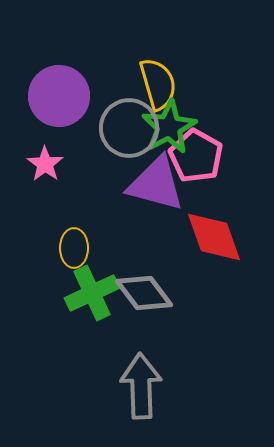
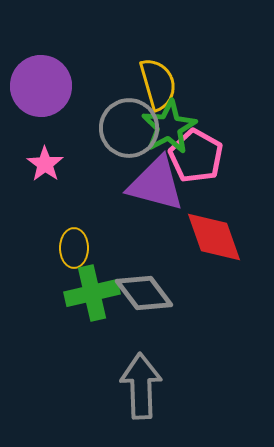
purple circle: moved 18 px left, 10 px up
green cross: rotated 12 degrees clockwise
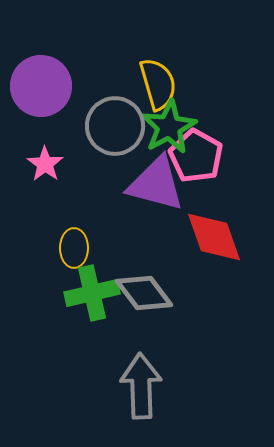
gray circle: moved 14 px left, 2 px up
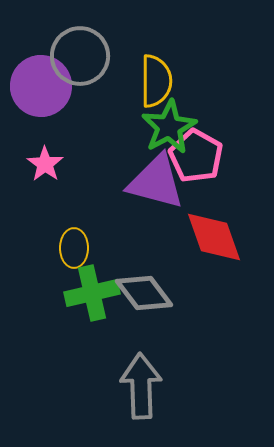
yellow semicircle: moved 2 px left, 3 px up; rotated 16 degrees clockwise
gray circle: moved 35 px left, 70 px up
purple triangle: moved 2 px up
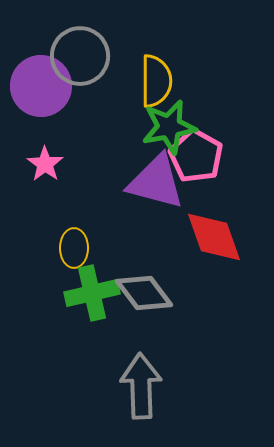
green star: rotated 18 degrees clockwise
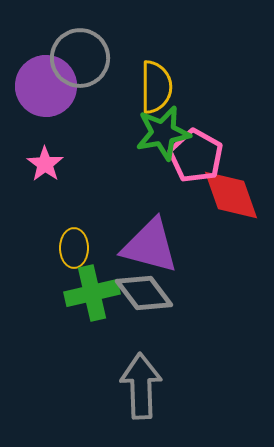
gray circle: moved 2 px down
yellow semicircle: moved 6 px down
purple circle: moved 5 px right
green star: moved 6 px left, 6 px down
purple triangle: moved 6 px left, 64 px down
red diamond: moved 17 px right, 42 px up
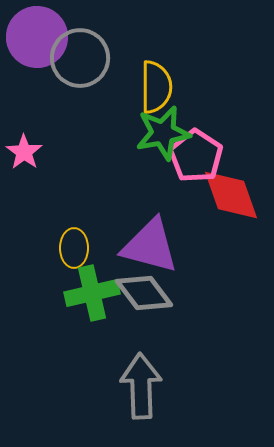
purple circle: moved 9 px left, 49 px up
pink pentagon: rotated 4 degrees clockwise
pink star: moved 21 px left, 12 px up
